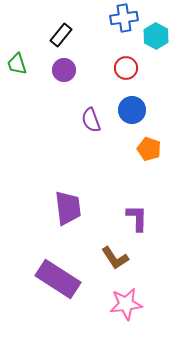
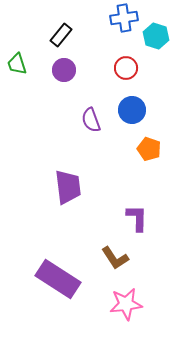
cyan hexagon: rotated 10 degrees counterclockwise
purple trapezoid: moved 21 px up
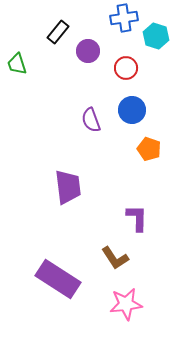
black rectangle: moved 3 px left, 3 px up
purple circle: moved 24 px right, 19 px up
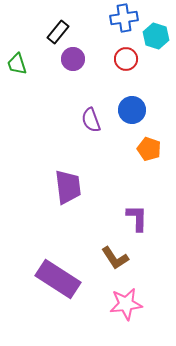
purple circle: moved 15 px left, 8 px down
red circle: moved 9 px up
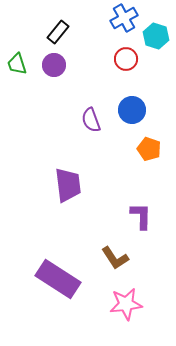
blue cross: rotated 20 degrees counterclockwise
purple circle: moved 19 px left, 6 px down
purple trapezoid: moved 2 px up
purple L-shape: moved 4 px right, 2 px up
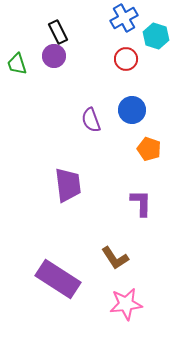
black rectangle: rotated 65 degrees counterclockwise
purple circle: moved 9 px up
purple L-shape: moved 13 px up
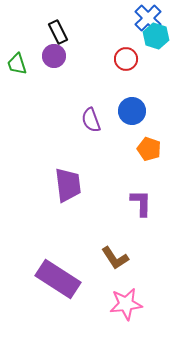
blue cross: moved 24 px right; rotated 16 degrees counterclockwise
blue circle: moved 1 px down
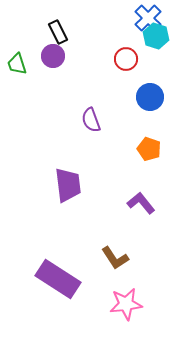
purple circle: moved 1 px left
blue circle: moved 18 px right, 14 px up
purple L-shape: rotated 40 degrees counterclockwise
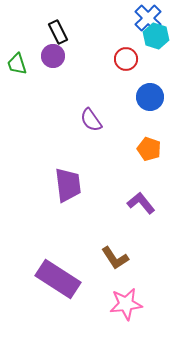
purple semicircle: rotated 15 degrees counterclockwise
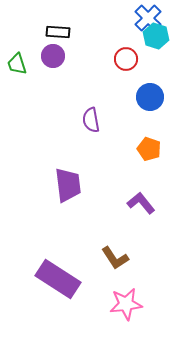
black rectangle: rotated 60 degrees counterclockwise
purple semicircle: rotated 25 degrees clockwise
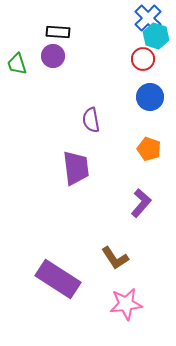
red circle: moved 17 px right
purple trapezoid: moved 8 px right, 17 px up
purple L-shape: rotated 80 degrees clockwise
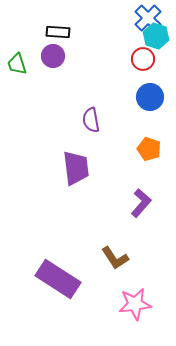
pink star: moved 9 px right
